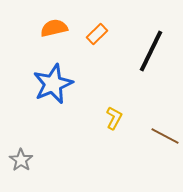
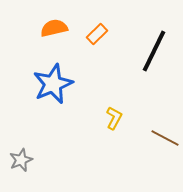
black line: moved 3 px right
brown line: moved 2 px down
gray star: rotated 15 degrees clockwise
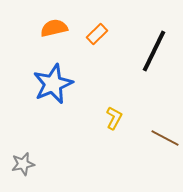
gray star: moved 2 px right, 4 px down; rotated 10 degrees clockwise
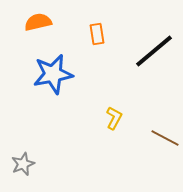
orange semicircle: moved 16 px left, 6 px up
orange rectangle: rotated 55 degrees counterclockwise
black line: rotated 24 degrees clockwise
blue star: moved 10 px up; rotated 12 degrees clockwise
gray star: rotated 10 degrees counterclockwise
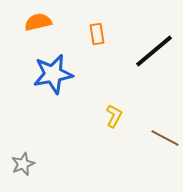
yellow L-shape: moved 2 px up
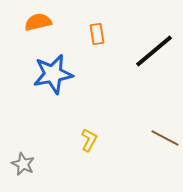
yellow L-shape: moved 25 px left, 24 px down
gray star: rotated 25 degrees counterclockwise
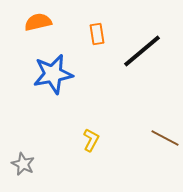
black line: moved 12 px left
yellow L-shape: moved 2 px right
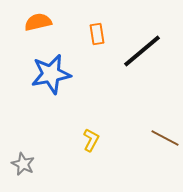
blue star: moved 2 px left
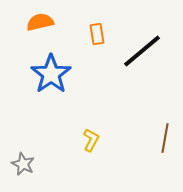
orange semicircle: moved 2 px right
blue star: rotated 24 degrees counterclockwise
brown line: rotated 72 degrees clockwise
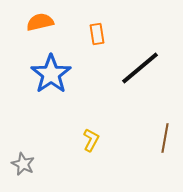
black line: moved 2 px left, 17 px down
